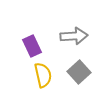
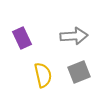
purple rectangle: moved 10 px left, 8 px up
gray square: rotated 20 degrees clockwise
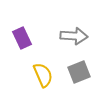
gray arrow: rotated 8 degrees clockwise
yellow semicircle: rotated 10 degrees counterclockwise
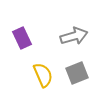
gray arrow: rotated 20 degrees counterclockwise
gray square: moved 2 px left, 1 px down
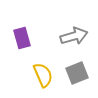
purple rectangle: rotated 10 degrees clockwise
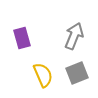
gray arrow: rotated 52 degrees counterclockwise
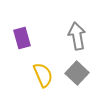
gray arrow: moved 3 px right; rotated 32 degrees counterclockwise
gray square: rotated 25 degrees counterclockwise
